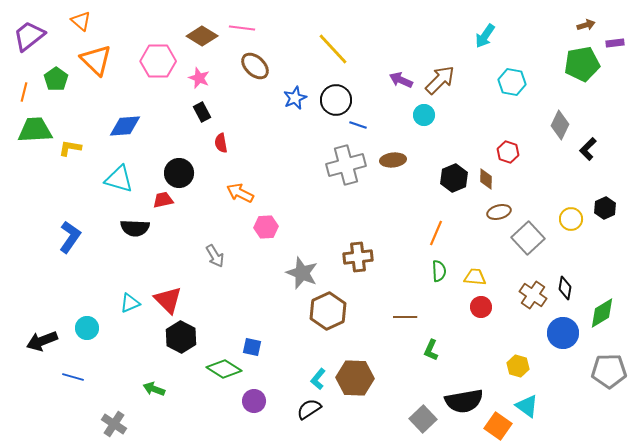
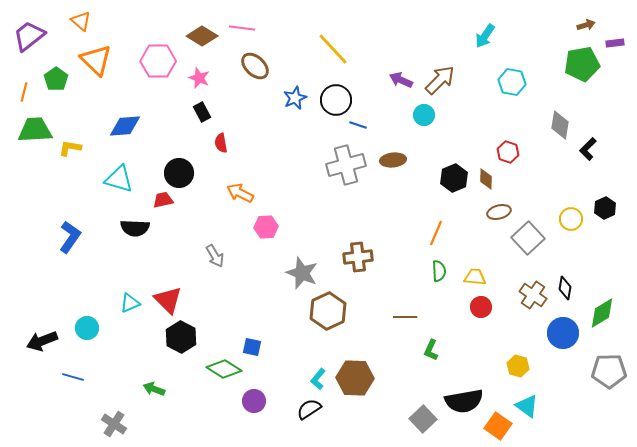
gray diamond at (560, 125): rotated 16 degrees counterclockwise
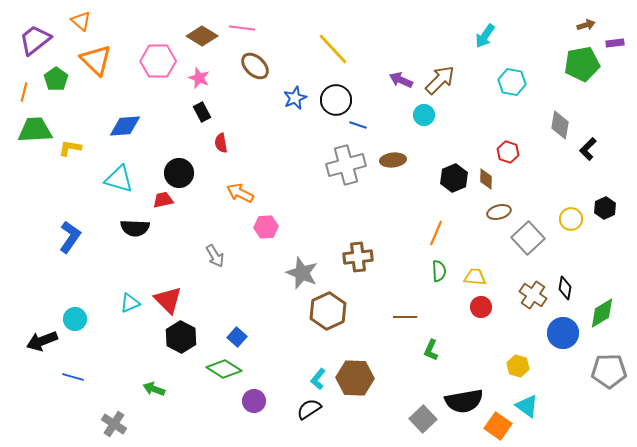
purple trapezoid at (29, 36): moved 6 px right, 4 px down
cyan circle at (87, 328): moved 12 px left, 9 px up
blue square at (252, 347): moved 15 px left, 10 px up; rotated 30 degrees clockwise
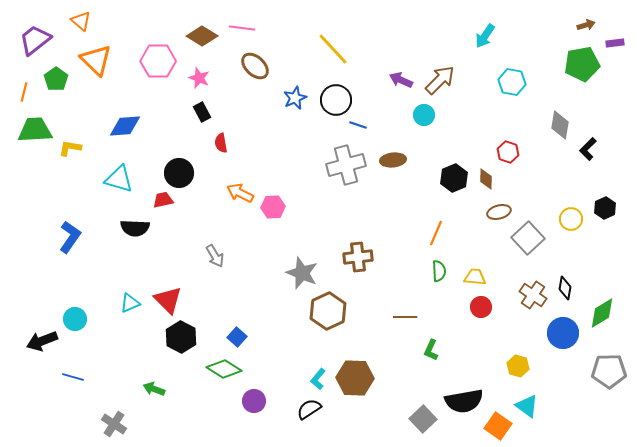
pink hexagon at (266, 227): moved 7 px right, 20 px up
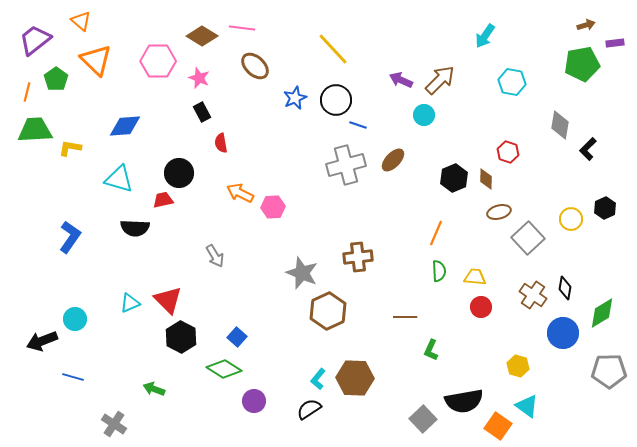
orange line at (24, 92): moved 3 px right
brown ellipse at (393, 160): rotated 40 degrees counterclockwise
